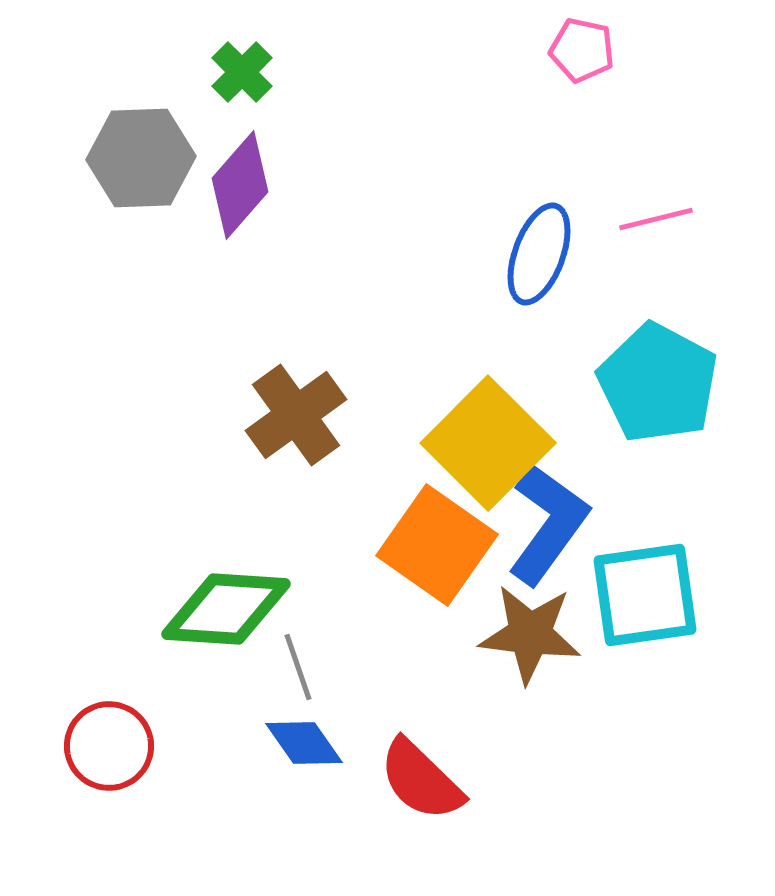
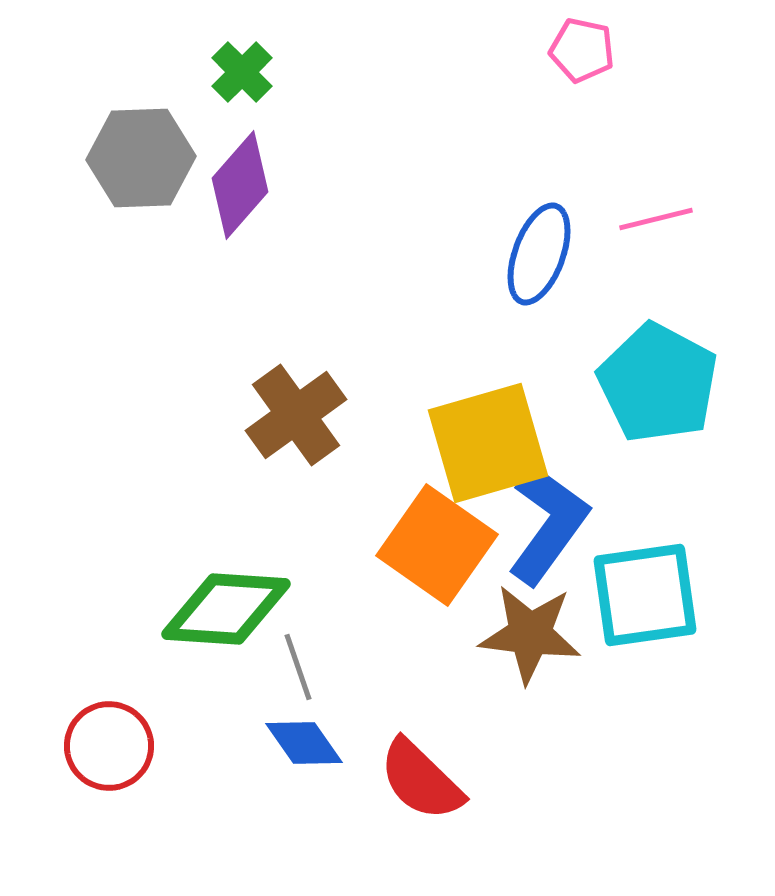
yellow square: rotated 29 degrees clockwise
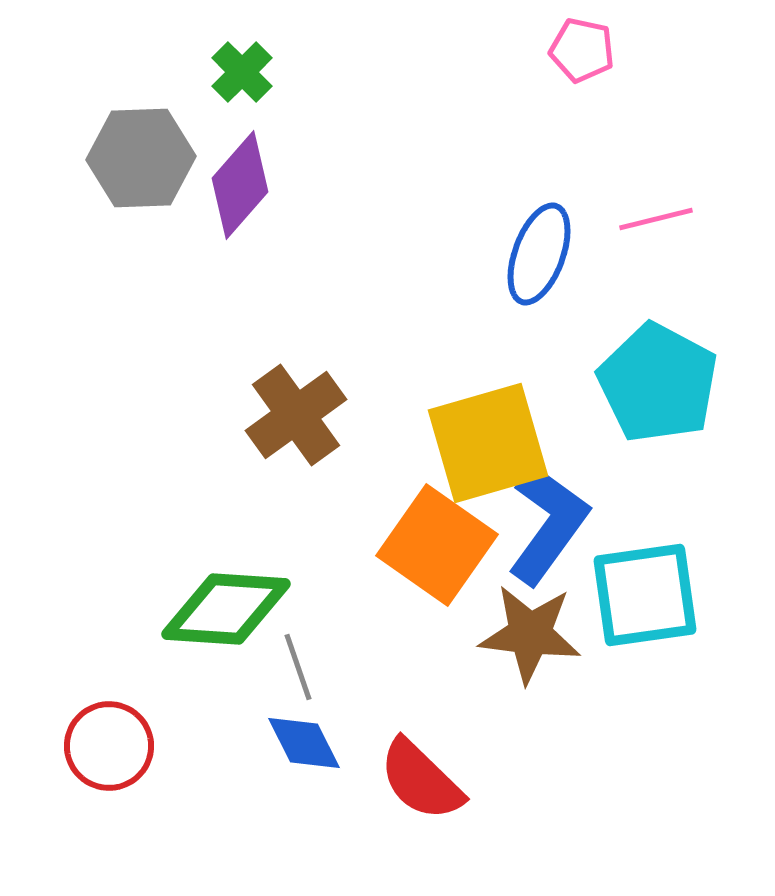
blue diamond: rotated 8 degrees clockwise
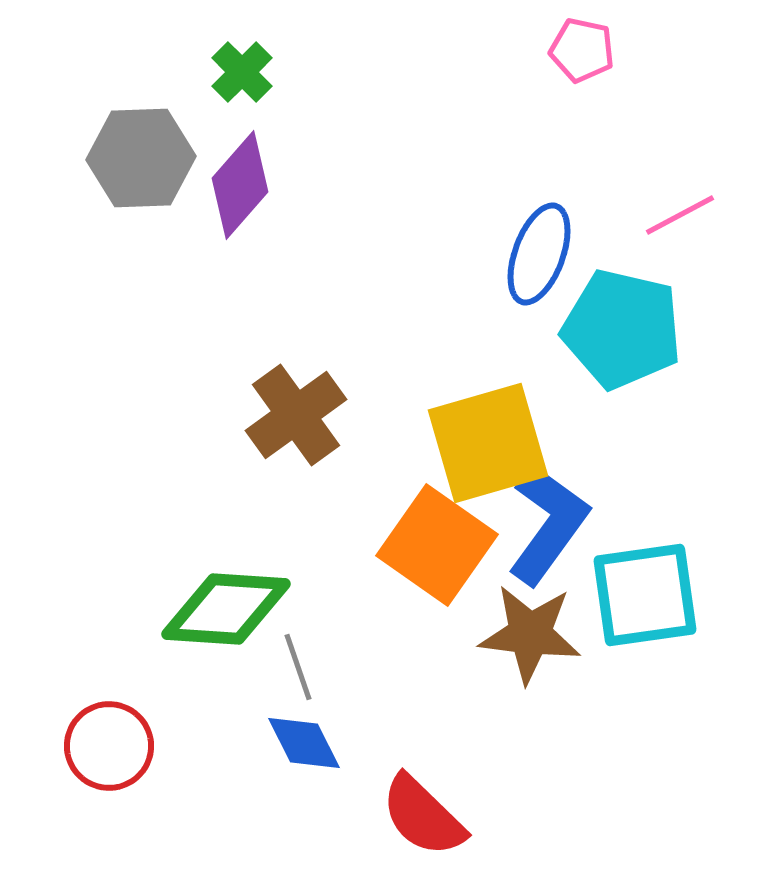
pink line: moved 24 px right, 4 px up; rotated 14 degrees counterclockwise
cyan pentagon: moved 36 px left, 54 px up; rotated 15 degrees counterclockwise
red semicircle: moved 2 px right, 36 px down
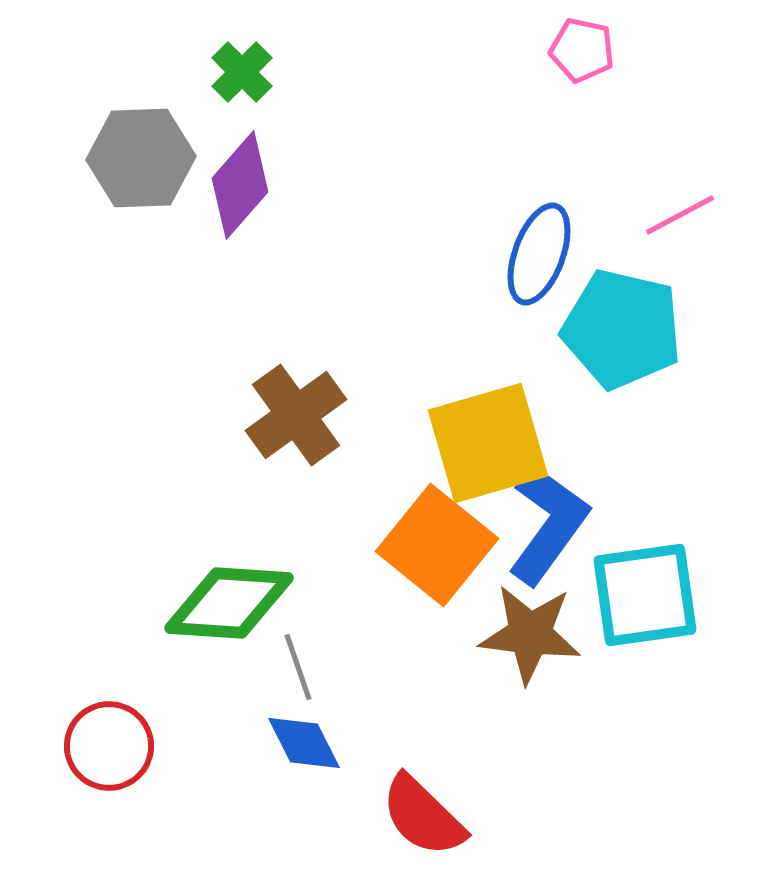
orange square: rotated 4 degrees clockwise
green diamond: moved 3 px right, 6 px up
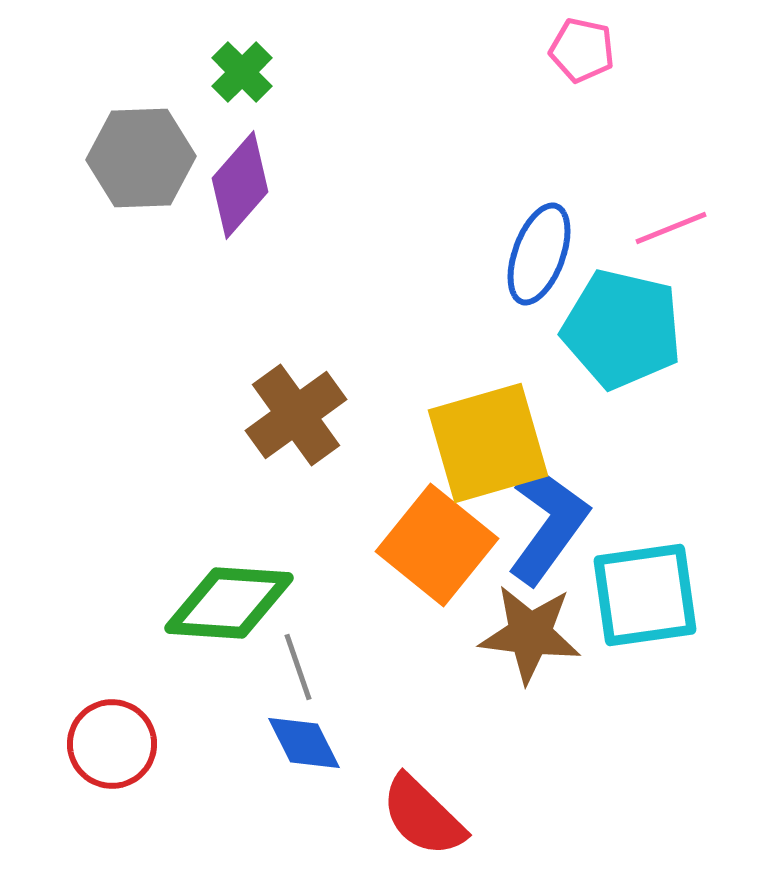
pink line: moved 9 px left, 13 px down; rotated 6 degrees clockwise
red circle: moved 3 px right, 2 px up
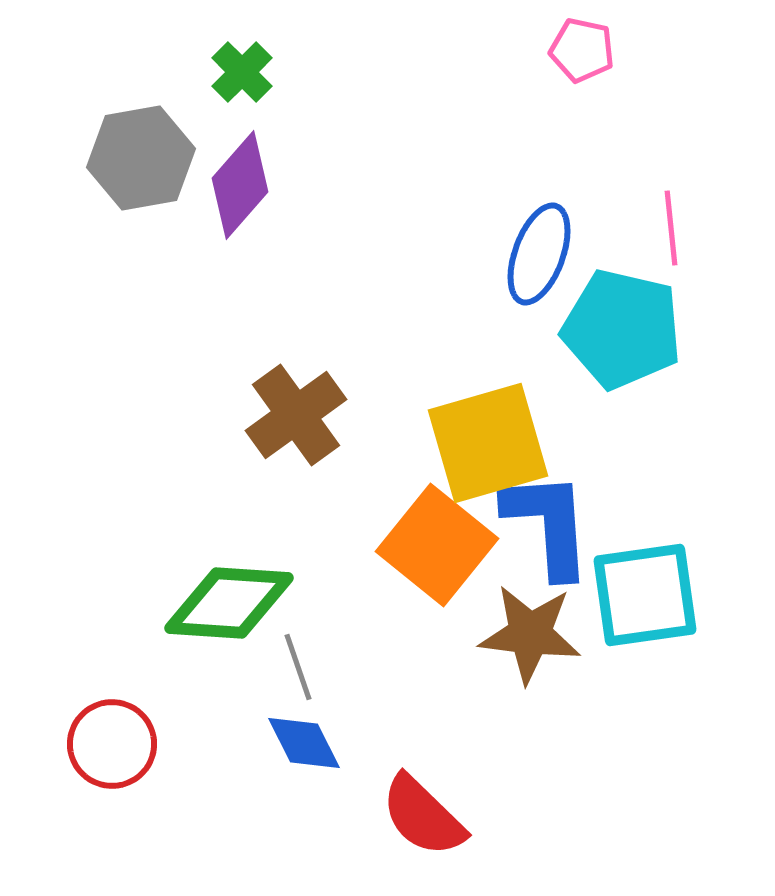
gray hexagon: rotated 8 degrees counterclockwise
pink line: rotated 74 degrees counterclockwise
blue L-shape: rotated 40 degrees counterclockwise
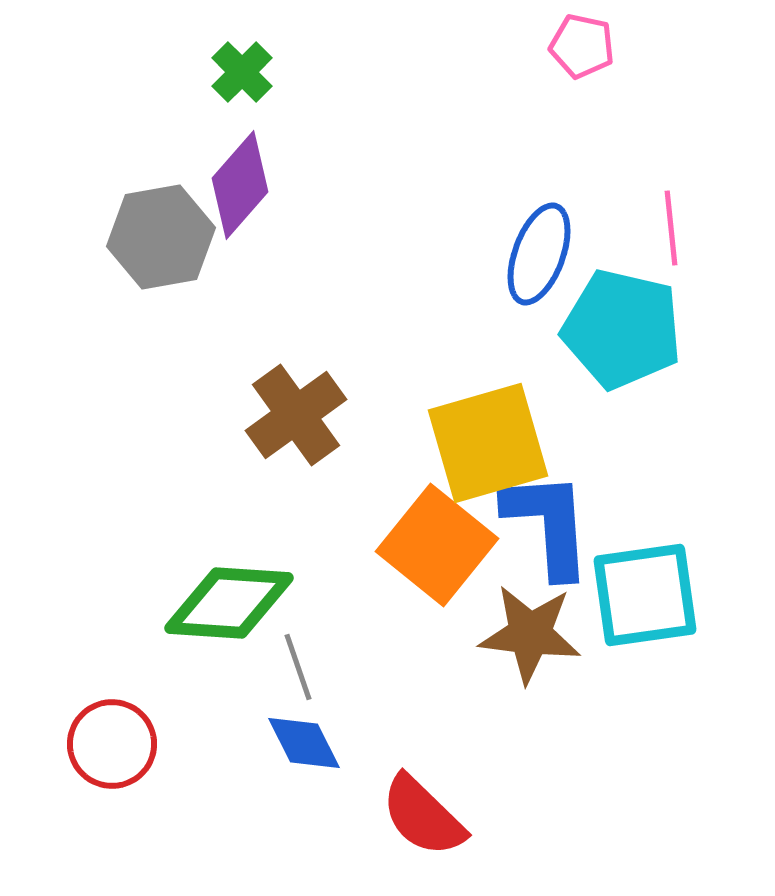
pink pentagon: moved 4 px up
gray hexagon: moved 20 px right, 79 px down
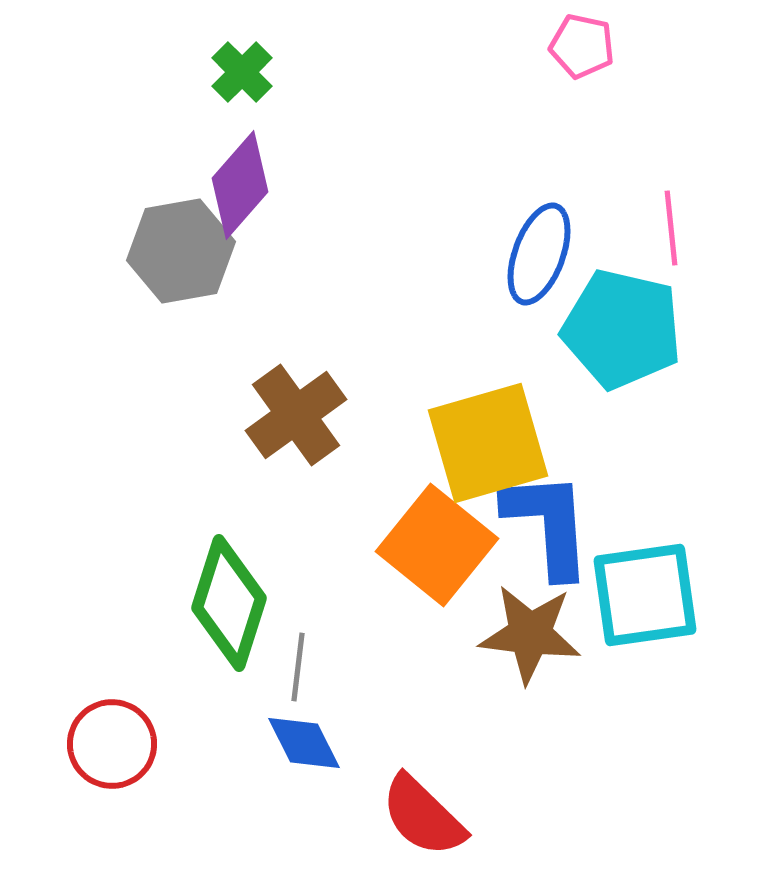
gray hexagon: moved 20 px right, 14 px down
green diamond: rotated 76 degrees counterclockwise
gray line: rotated 26 degrees clockwise
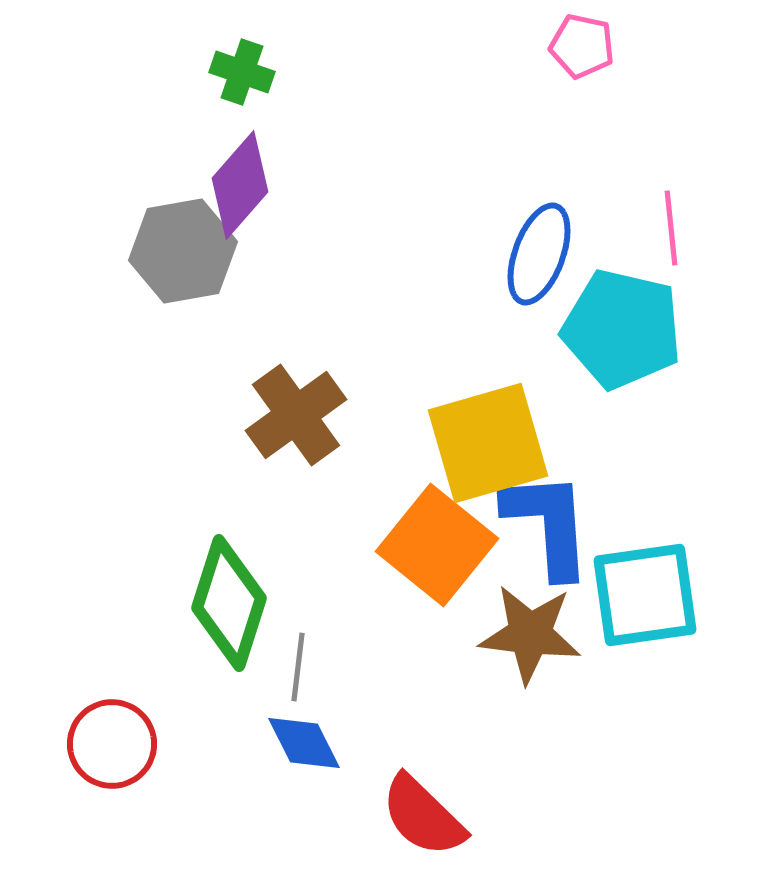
green cross: rotated 26 degrees counterclockwise
gray hexagon: moved 2 px right
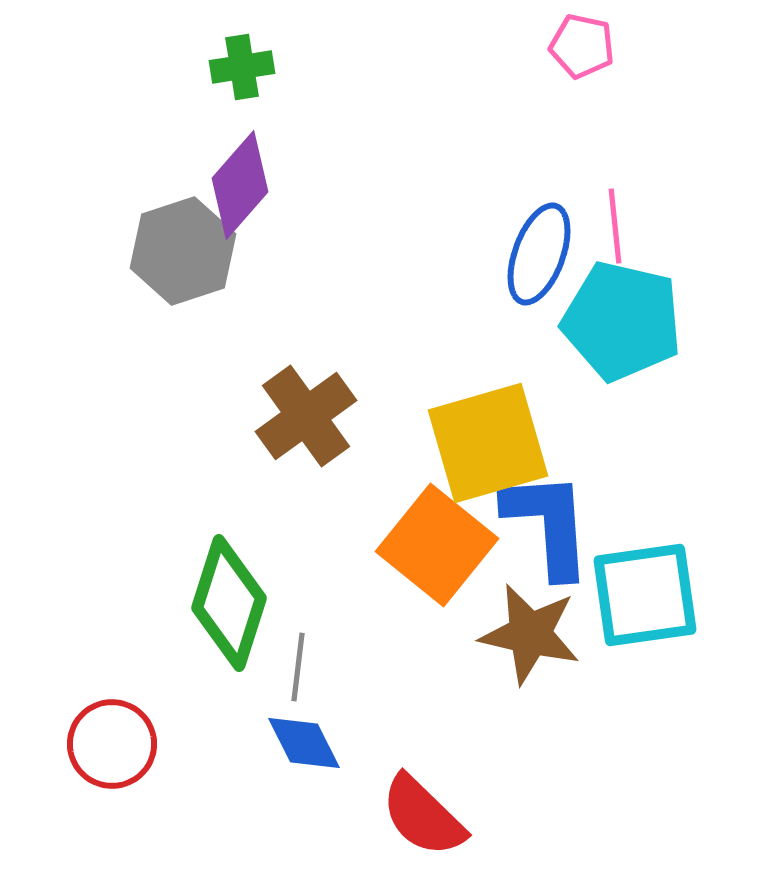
green cross: moved 5 px up; rotated 28 degrees counterclockwise
pink line: moved 56 px left, 2 px up
gray hexagon: rotated 8 degrees counterclockwise
cyan pentagon: moved 8 px up
brown cross: moved 10 px right, 1 px down
brown star: rotated 6 degrees clockwise
